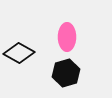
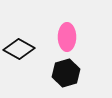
black diamond: moved 4 px up
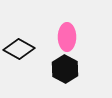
black hexagon: moved 1 px left, 4 px up; rotated 16 degrees counterclockwise
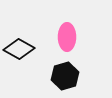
black hexagon: moved 7 px down; rotated 16 degrees clockwise
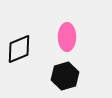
black diamond: rotated 52 degrees counterclockwise
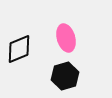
pink ellipse: moved 1 px left, 1 px down; rotated 16 degrees counterclockwise
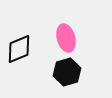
black hexagon: moved 2 px right, 4 px up
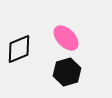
pink ellipse: rotated 28 degrees counterclockwise
